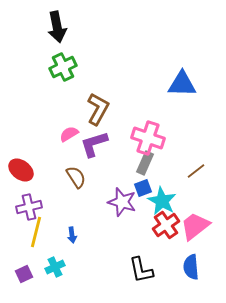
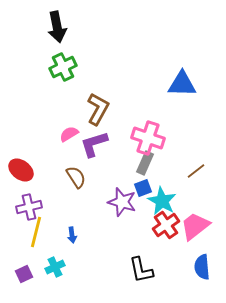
blue semicircle: moved 11 px right
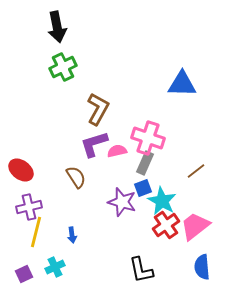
pink semicircle: moved 48 px right, 17 px down; rotated 18 degrees clockwise
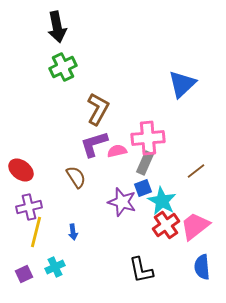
blue triangle: rotated 44 degrees counterclockwise
pink cross: rotated 24 degrees counterclockwise
blue arrow: moved 1 px right, 3 px up
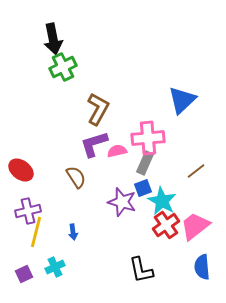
black arrow: moved 4 px left, 12 px down
blue triangle: moved 16 px down
purple cross: moved 1 px left, 4 px down
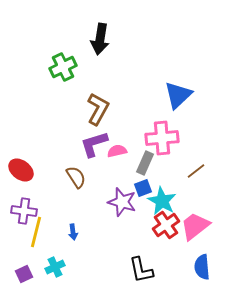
black arrow: moved 47 px right; rotated 20 degrees clockwise
blue triangle: moved 4 px left, 5 px up
pink cross: moved 14 px right
purple cross: moved 4 px left; rotated 20 degrees clockwise
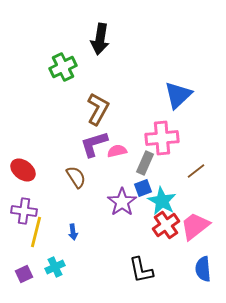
red ellipse: moved 2 px right
purple star: rotated 20 degrees clockwise
blue semicircle: moved 1 px right, 2 px down
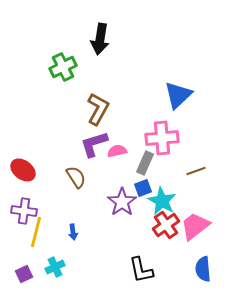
brown line: rotated 18 degrees clockwise
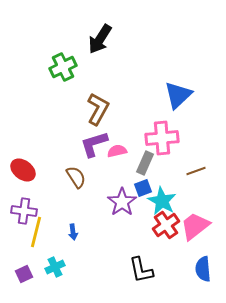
black arrow: rotated 24 degrees clockwise
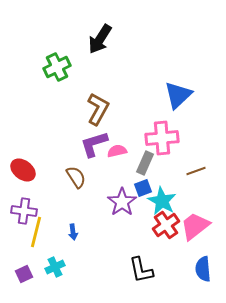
green cross: moved 6 px left
